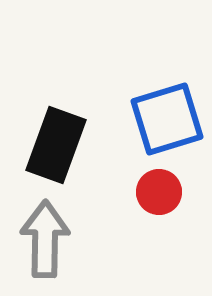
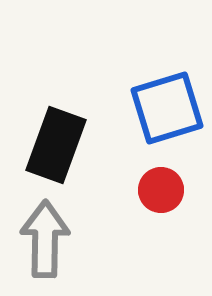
blue square: moved 11 px up
red circle: moved 2 px right, 2 px up
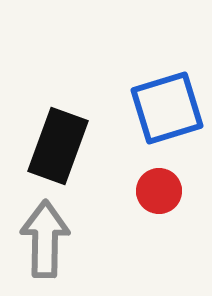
black rectangle: moved 2 px right, 1 px down
red circle: moved 2 px left, 1 px down
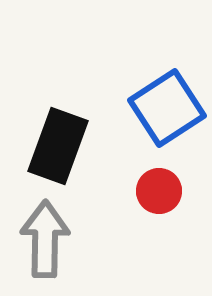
blue square: rotated 16 degrees counterclockwise
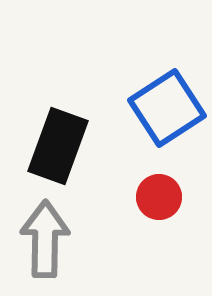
red circle: moved 6 px down
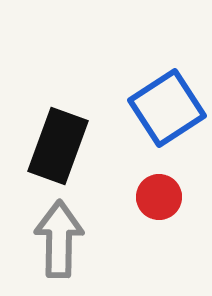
gray arrow: moved 14 px right
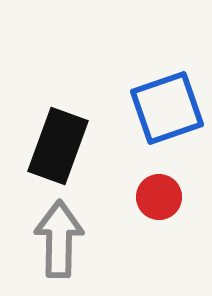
blue square: rotated 14 degrees clockwise
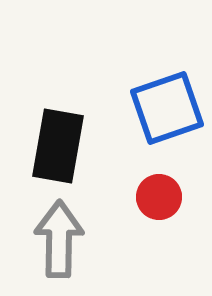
black rectangle: rotated 10 degrees counterclockwise
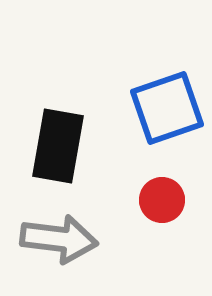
red circle: moved 3 px right, 3 px down
gray arrow: rotated 96 degrees clockwise
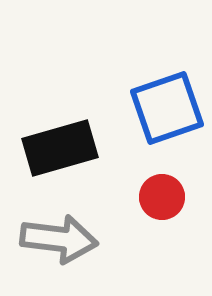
black rectangle: moved 2 px right, 2 px down; rotated 64 degrees clockwise
red circle: moved 3 px up
